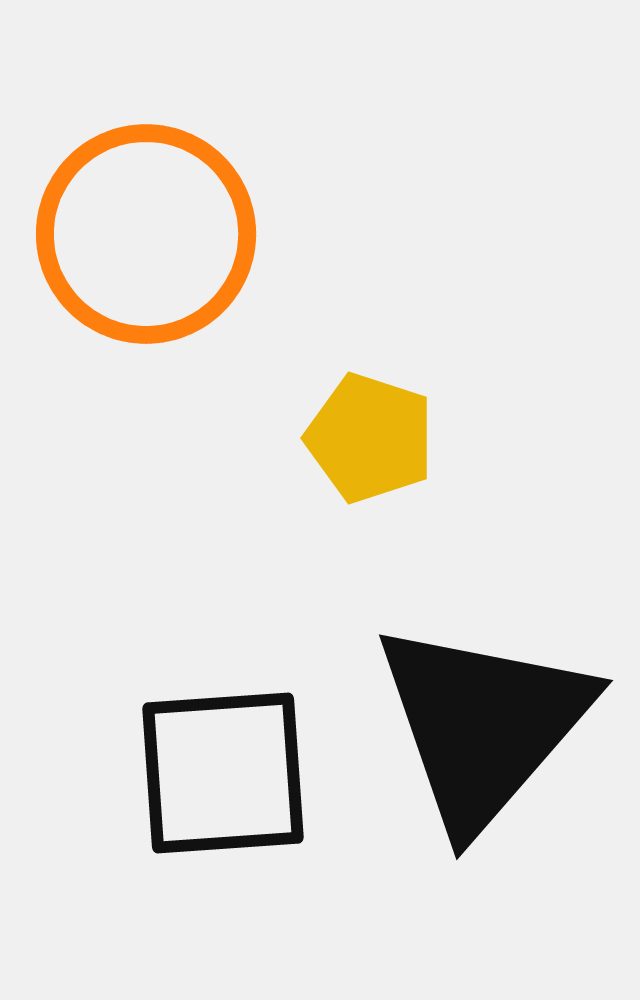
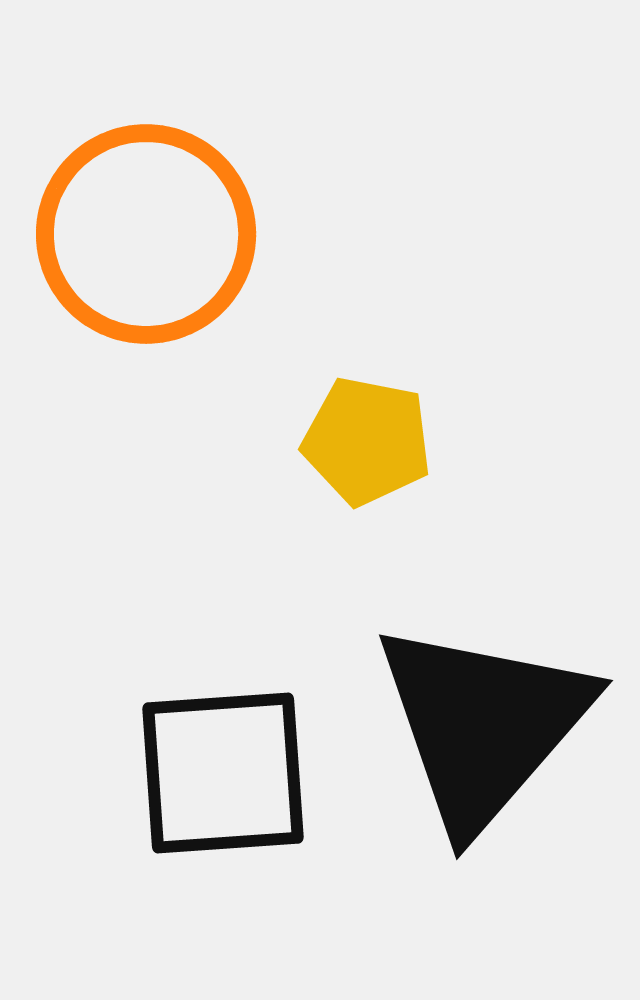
yellow pentagon: moved 3 px left, 3 px down; rotated 7 degrees counterclockwise
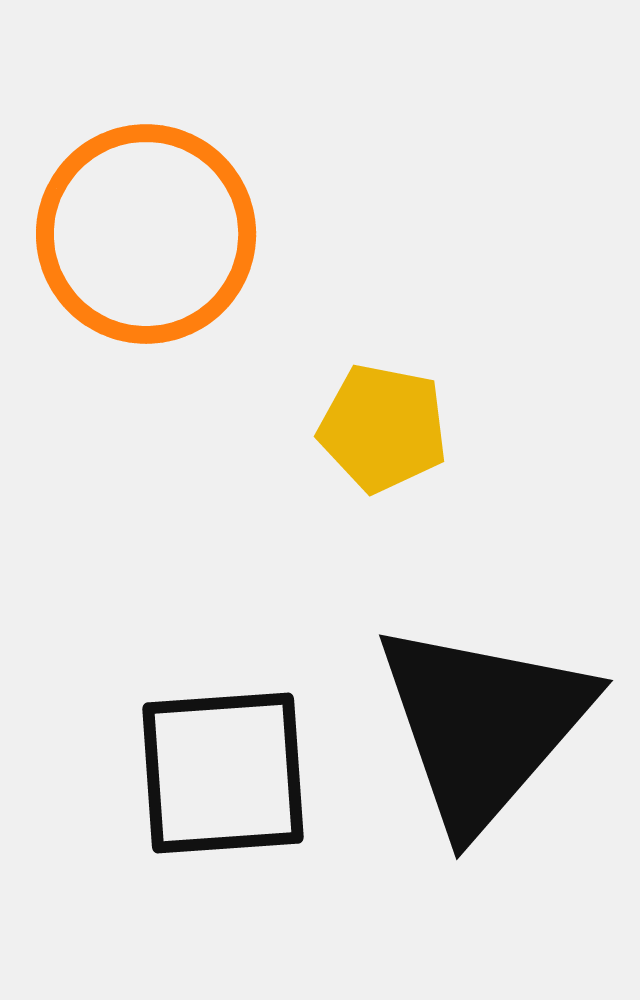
yellow pentagon: moved 16 px right, 13 px up
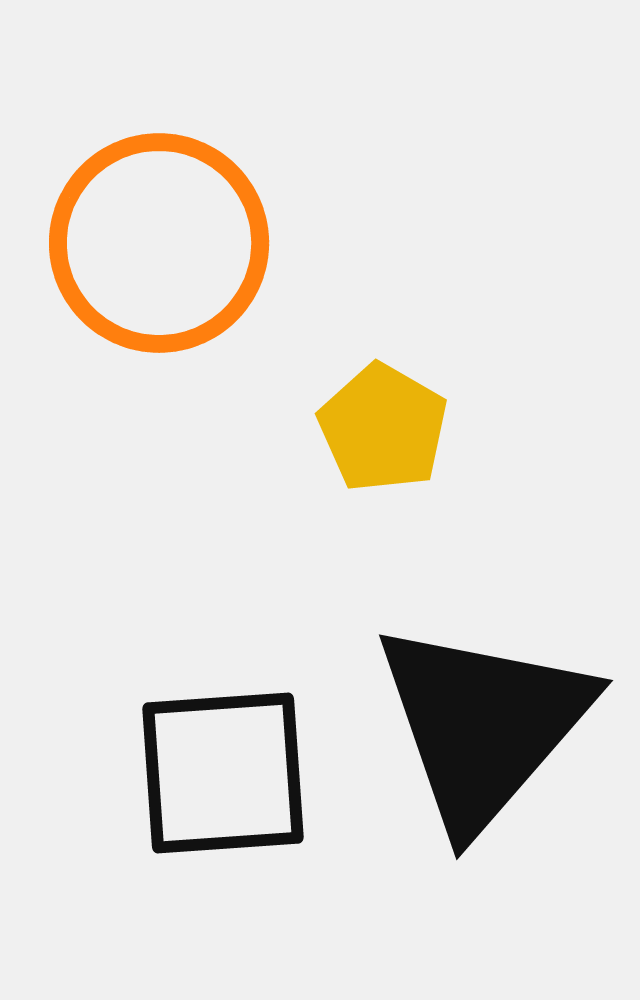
orange circle: moved 13 px right, 9 px down
yellow pentagon: rotated 19 degrees clockwise
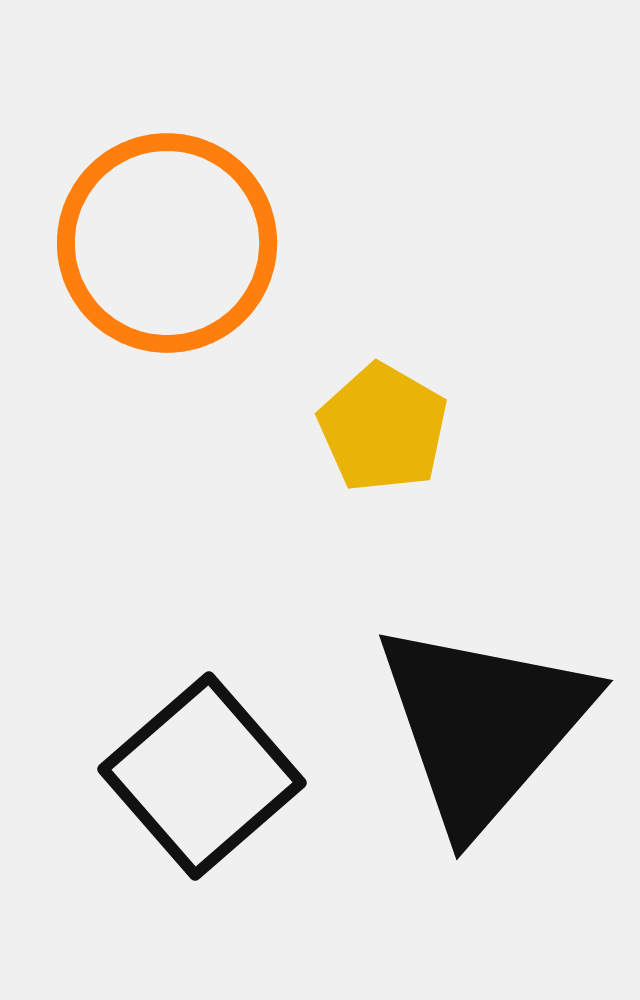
orange circle: moved 8 px right
black square: moved 21 px left, 3 px down; rotated 37 degrees counterclockwise
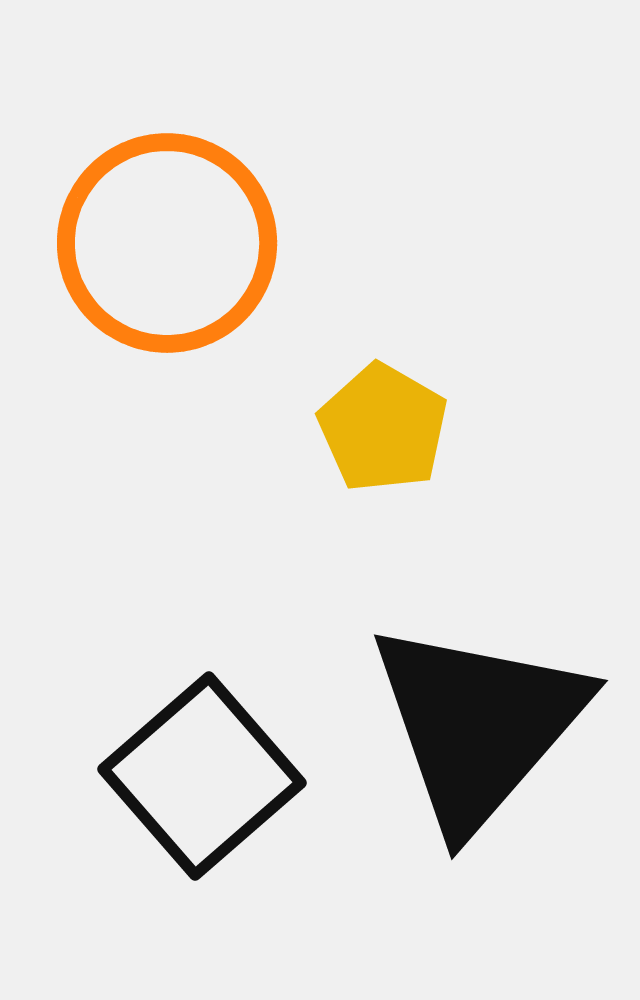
black triangle: moved 5 px left
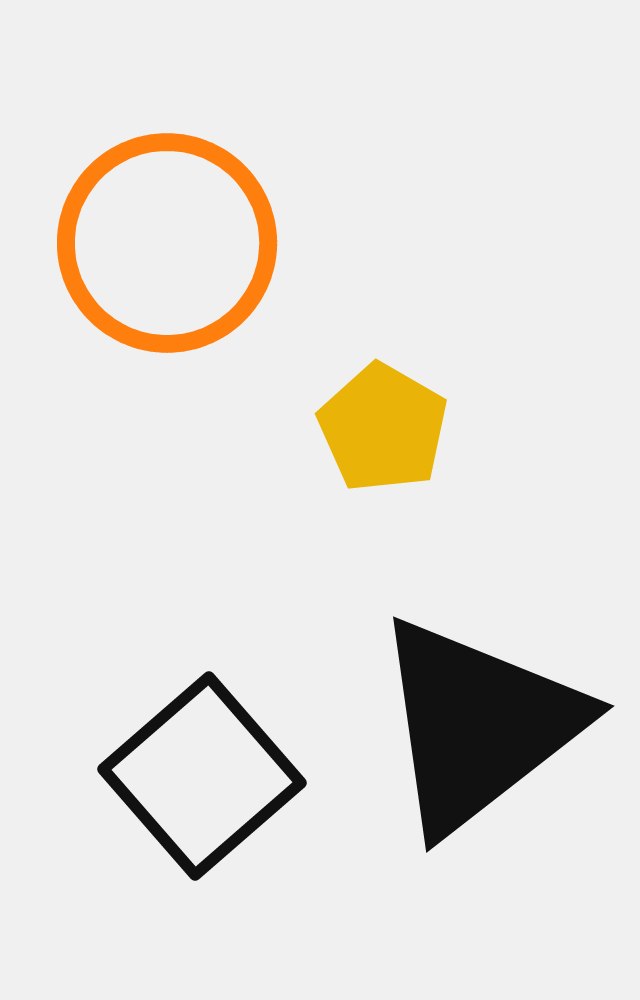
black triangle: rotated 11 degrees clockwise
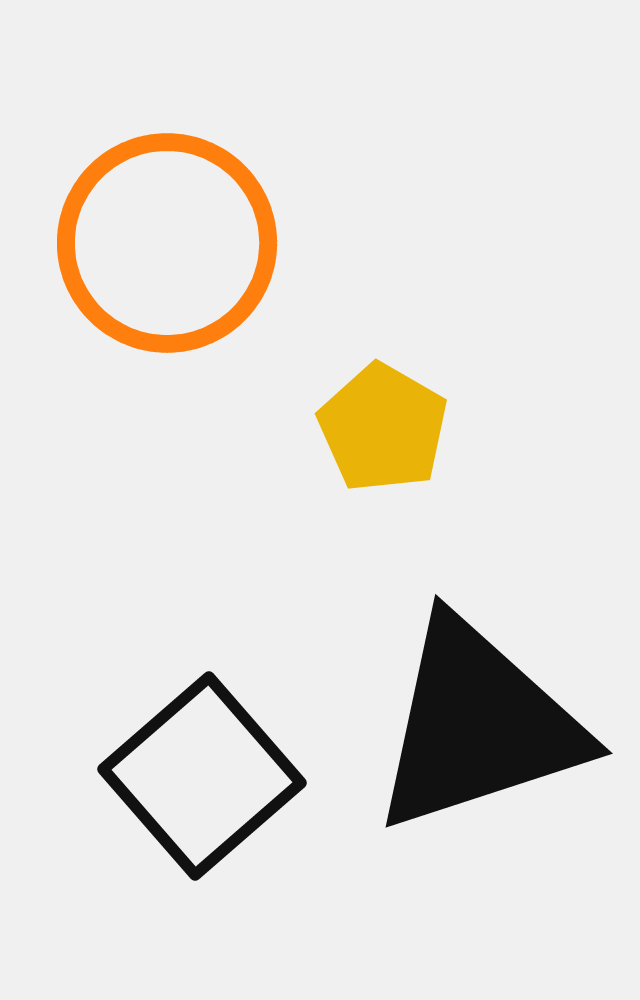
black triangle: rotated 20 degrees clockwise
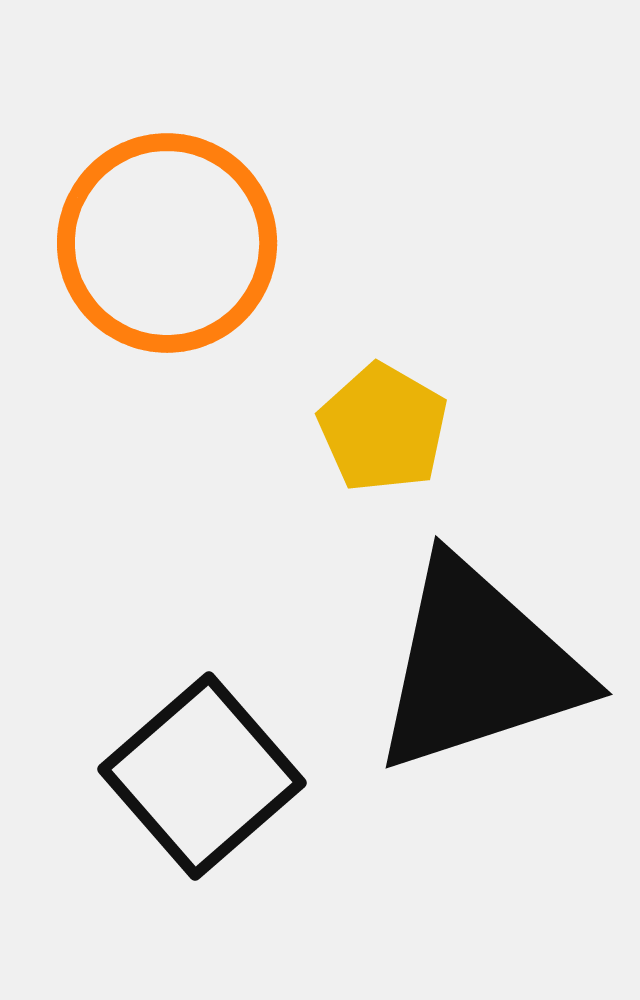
black triangle: moved 59 px up
